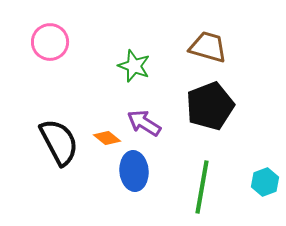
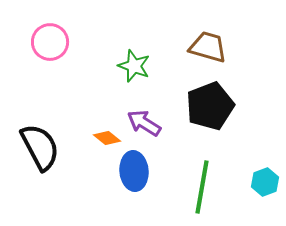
black semicircle: moved 19 px left, 5 px down
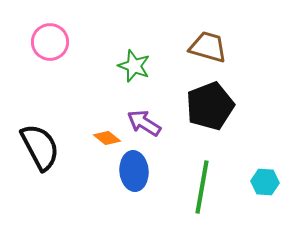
cyan hexagon: rotated 24 degrees clockwise
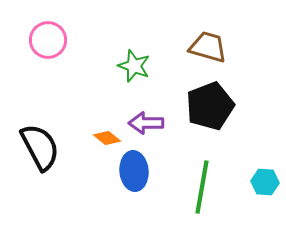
pink circle: moved 2 px left, 2 px up
purple arrow: moved 2 px right; rotated 32 degrees counterclockwise
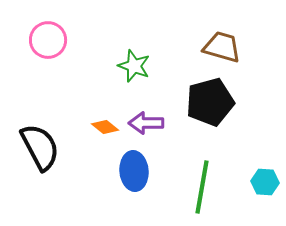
brown trapezoid: moved 14 px right
black pentagon: moved 4 px up; rotated 6 degrees clockwise
orange diamond: moved 2 px left, 11 px up
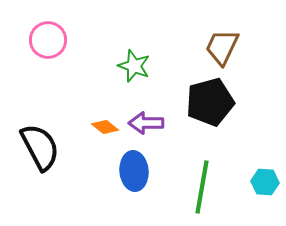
brown trapezoid: rotated 81 degrees counterclockwise
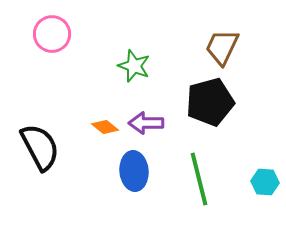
pink circle: moved 4 px right, 6 px up
green line: moved 3 px left, 8 px up; rotated 24 degrees counterclockwise
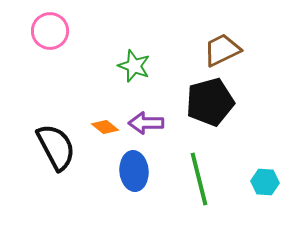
pink circle: moved 2 px left, 3 px up
brown trapezoid: moved 3 px down; rotated 39 degrees clockwise
black semicircle: moved 16 px right
